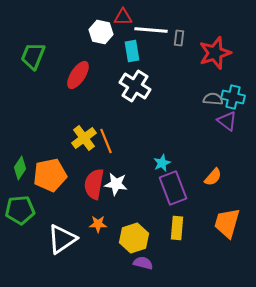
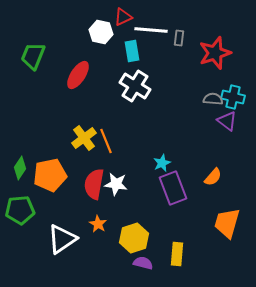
red triangle: rotated 24 degrees counterclockwise
orange star: rotated 30 degrees clockwise
yellow rectangle: moved 26 px down
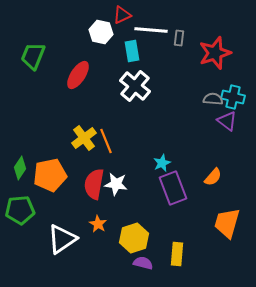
red triangle: moved 1 px left, 2 px up
white cross: rotated 8 degrees clockwise
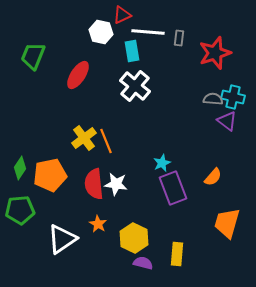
white line: moved 3 px left, 2 px down
red semicircle: rotated 16 degrees counterclockwise
yellow hexagon: rotated 16 degrees counterclockwise
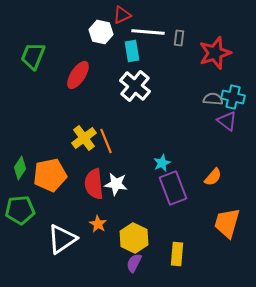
purple semicircle: moved 9 px left; rotated 78 degrees counterclockwise
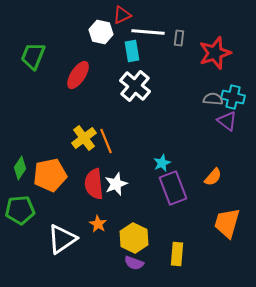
white star: rotated 30 degrees counterclockwise
purple semicircle: rotated 96 degrees counterclockwise
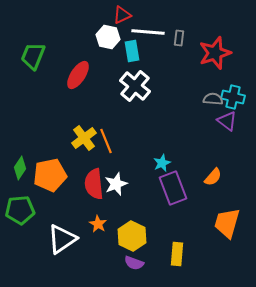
white hexagon: moved 7 px right, 5 px down
yellow hexagon: moved 2 px left, 2 px up
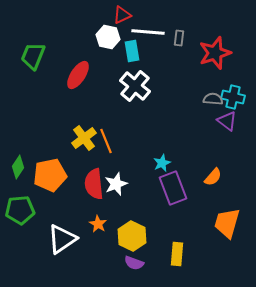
green diamond: moved 2 px left, 1 px up
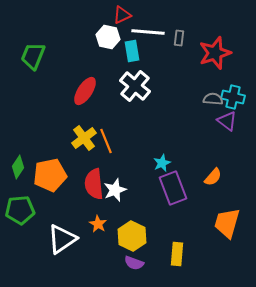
red ellipse: moved 7 px right, 16 px down
white star: moved 1 px left, 6 px down
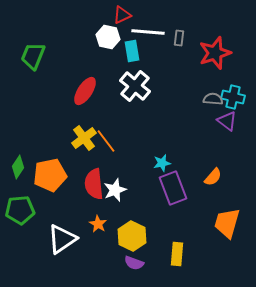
orange line: rotated 15 degrees counterclockwise
cyan star: rotated 12 degrees clockwise
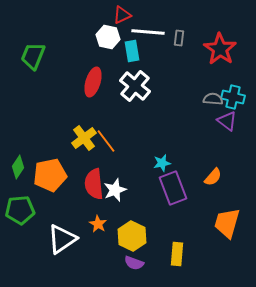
red star: moved 5 px right, 4 px up; rotated 20 degrees counterclockwise
red ellipse: moved 8 px right, 9 px up; rotated 16 degrees counterclockwise
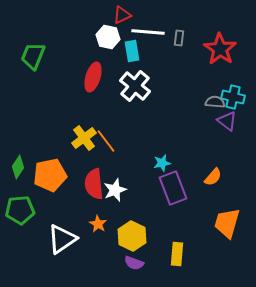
red ellipse: moved 5 px up
gray semicircle: moved 2 px right, 3 px down
